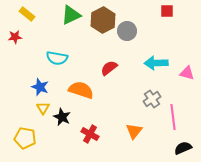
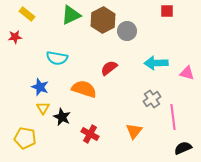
orange semicircle: moved 3 px right, 1 px up
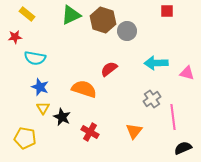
brown hexagon: rotated 15 degrees counterclockwise
cyan semicircle: moved 22 px left
red semicircle: moved 1 px down
red cross: moved 2 px up
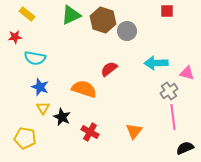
gray cross: moved 17 px right, 8 px up
black semicircle: moved 2 px right
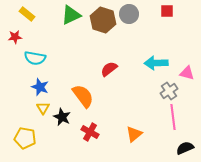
gray circle: moved 2 px right, 17 px up
orange semicircle: moved 1 px left, 7 px down; rotated 35 degrees clockwise
orange triangle: moved 3 px down; rotated 12 degrees clockwise
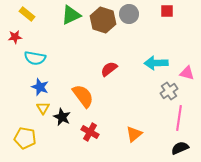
pink line: moved 6 px right, 1 px down; rotated 15 degrees clockwise
black semicircle: moved 5 px left
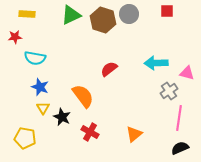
yellow rectangle: rotated 35 degrees counterclockwise
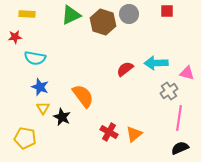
brown hexagon: moved 2 px down
red semicircle: moved 16 px right
red cross: moved 19 px right
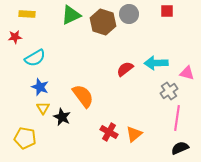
cyan semicircle: rotated 40 degrees counterclockwise
pink line: moved 2 px left
